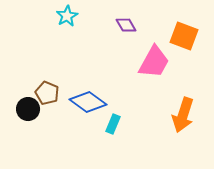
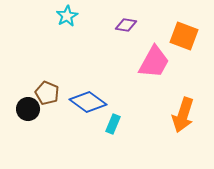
purple diamond: rotated 50 degrees counterclockwise
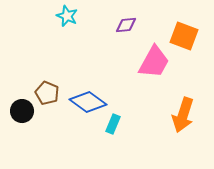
cyan star: rotated 20 degrees counterclockwise
purple diamond: rotated 15 degrees counterclockwise
black circle: moved 6 px left, 2 px down
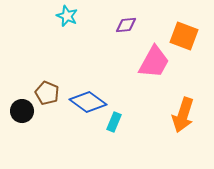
cyan rectangle: moved 1 px right, 2 px up
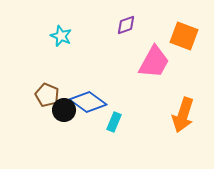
cyan star: moved 6 px left, 20 px down
purple diamond: rotated 15 degrees counterclockwise
brown pentagon: moved 2 px down
black circle: moved 42 px right, 1 px up
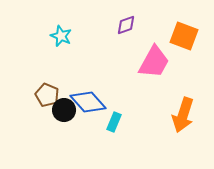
blue diamond: rotated 12 degrees clockwise
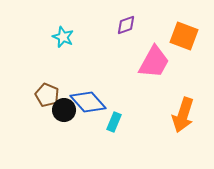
cyan star: moved 2 px right, 1 px down
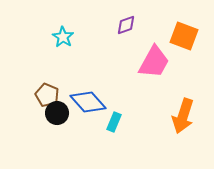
cyan star: rotated 10 degrees clockwise
black circle: moved 7 px left, 3 px down
orange arrow: moved 1 px down
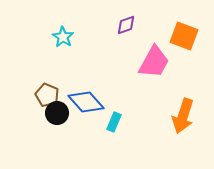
blue diamond: moved 2 px left
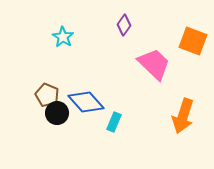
purple diamond: moved 2 px left; rotated 35 degrees counterclockwise
orange square: moved 9 px right, 5 px down
pink trapezoid: moved 2 px down; rotated 75 degrees counterclockwise
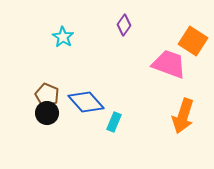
orange square: rotated 12 degrees clockwise
pink trapezoid: moved 15 px right; rotated 24 degrees counterclockwise
black circle: moved 10 px left
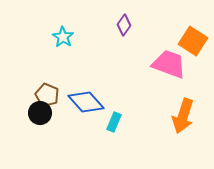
black circle: moved 7 px left
